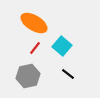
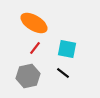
cyan square: moved 5 px right, 3 px down; rotated 30 degrees counterclockwise
black line: moved 5 px left, 1 px up
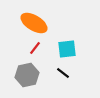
cyan square: rotated 18 degrees counterclockwise
gray hexagon: moved 1 px left, 1 px up
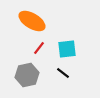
orange ellipse: moved 2 px left, 2 px up
red line: moved 4 px right
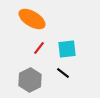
orange ellipse: moved 2 px up
gray hexagon: moved 3 px right, 5 px down; rotated 15 degrees counterclockwise
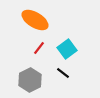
orange ellipse: moved 3 px right, 1 px down
cyan square: rotated 30 degrees counterclockwise
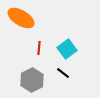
orange ellipse: moved 14 px left, 2 px up
red line: rotated 32 degrees counterclockwise
gray hexagon: moved 2 px right
